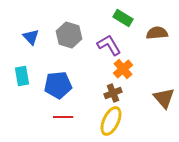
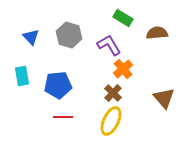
brown cross: rotated 24 degrees counterclockwise
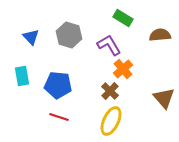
brown semicircle: moved 3 px right, 2 px down
blue pentagon: rotated 12 degrees clockwise
brown cross: moved 3 px left, 2 px up
red line: moved 4 px left; rotated 18 degrees clockwise
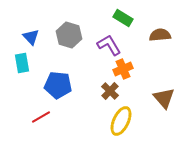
orange cross: rotated 18 degrees clockwise
cyan rectangle: moved 13 px up
red line: moved 18 px left; rotated 48 degrees counterclockwise
yellow ellipse: moved 10 px right
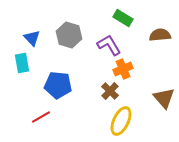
blue triangle: moved 1 px right, 1 px down
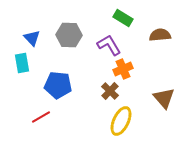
gray hexagon: rotated 15 degrees counterclockwise
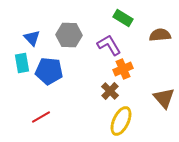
blue pentagon: moved 9 px left, 14 px up
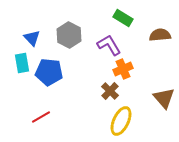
gray hexagon: rotated 25 degrees clockwise
blue pentagon: moved 1 px down
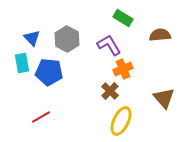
gray hexagon: moved 2 px left, 4 px down
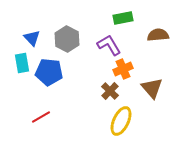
green rectangle: rotated 42 degrees counterclockwise
brown semicircle: moved 2 px left
brown triangle: moved 12 px left, 10 px up
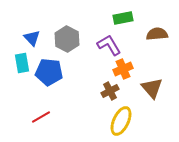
brown semicircle: moved 1 px left, 1 px up
brown cross: rotated 18 degrees clockwise
